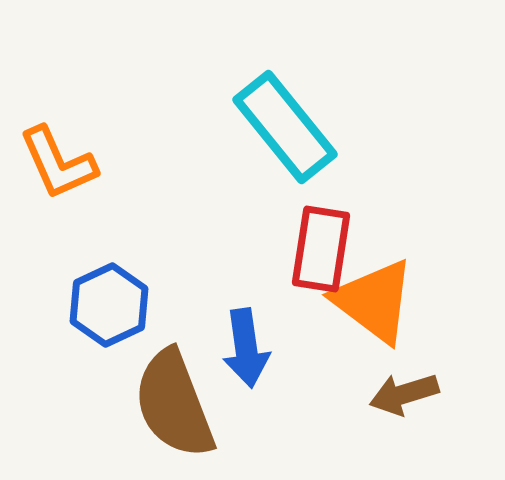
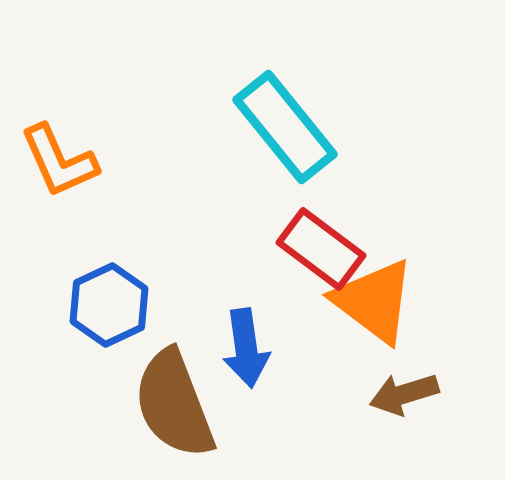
orange L-shape: moved 1 px right, 2 px up
red rectangle: rotated 62 degrees counterclockwise
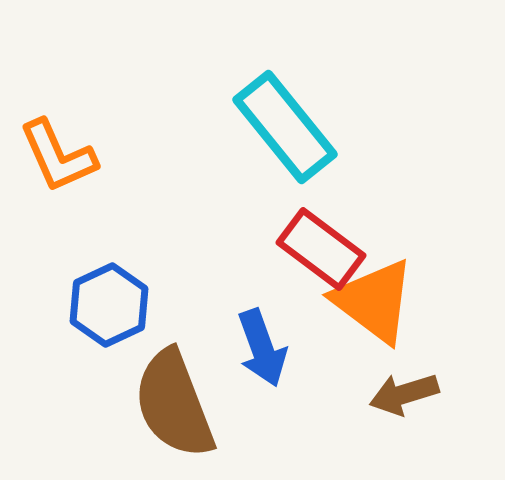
orange L-shape: moved 1 px left, 5 px up
blue arrow: moved 16 px right; rotated 12 degrees counterclockwise
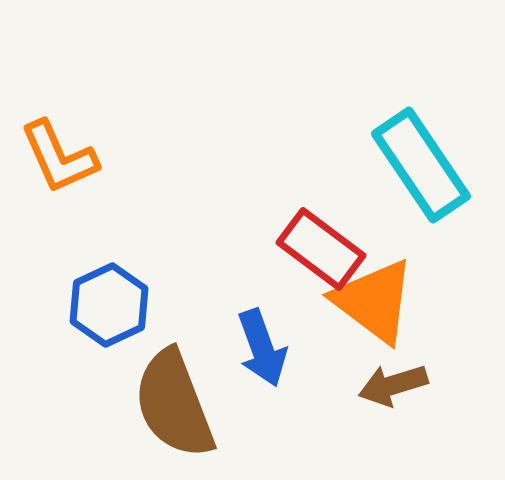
cyan rectangle: moved 136 px right, 38 px down; rotated 5 degrees clockwise
orange L-shape: moved 1 px right, 1 px down
brown arrow: moved 11 px left, 9 px up
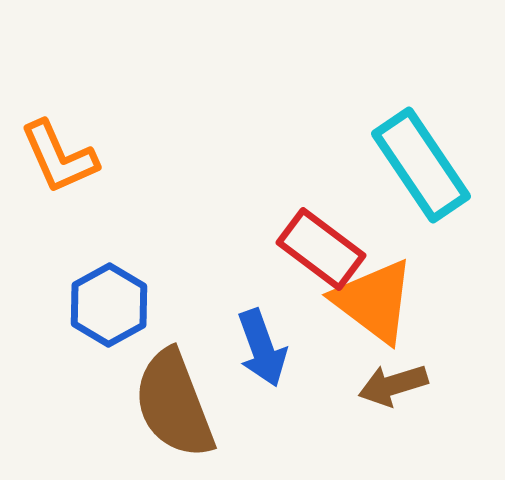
blue hexagon: rotated 4 degrees counterclockwise
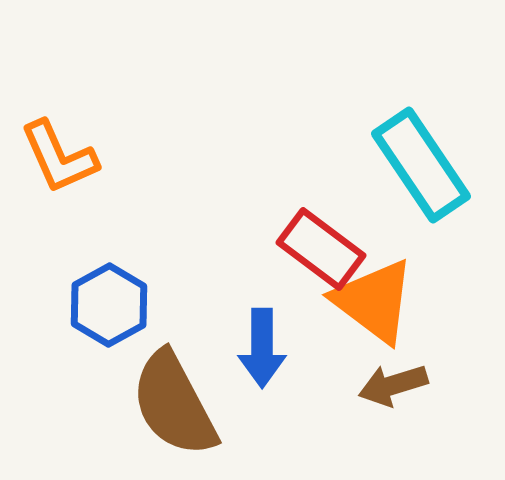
blue arrow: rotated 20 degrees clockwise
brown semicircle: rotated 7 degrees counterclockwise
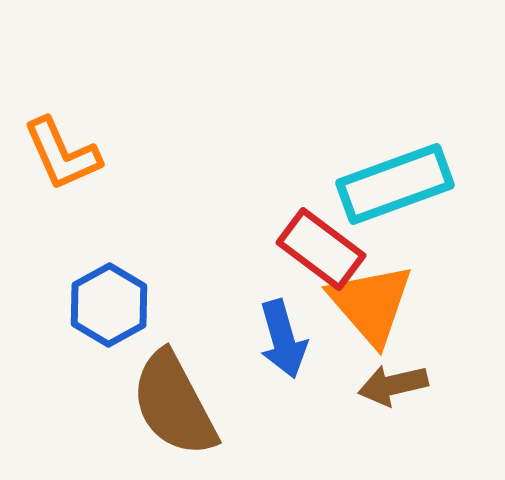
orange L-shape: moved 3 px right, 3 px up
cyan rectangle: moved 26 px left, 19 px down; rotated 76 degrees counterclockwise
orange triangle: moved 3 px left, 3 px down; rotated 12 degrees clockwise
blue arrow: moved 21 px right, 9 px up; rotated 16 degrees counterclockwise
brown arrow: rotated 4 degrees clockwise
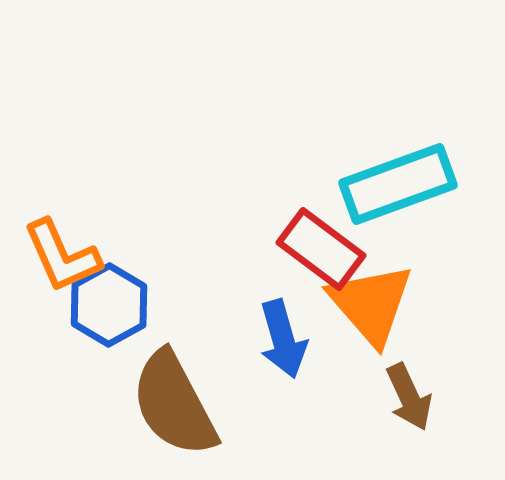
orange L-shape: moved 102 px down
cyan rectangle: moved 3 px right
brown arrow: moved 16 px right, 12 px down; rotated 102 degrees counterclockwise
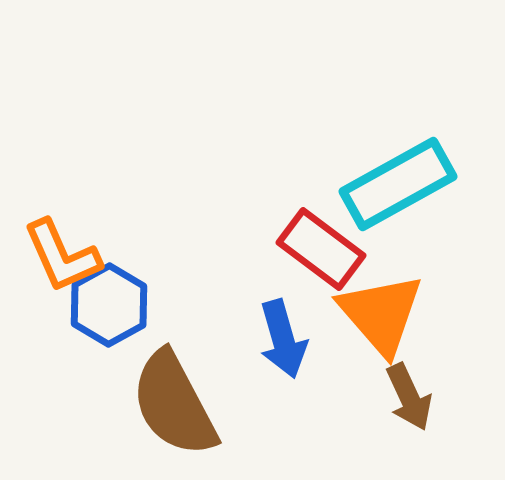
cyan rectangle: rotated 9 degrees counterclockwise
orange triangle: moved 10 px right, 10 px down
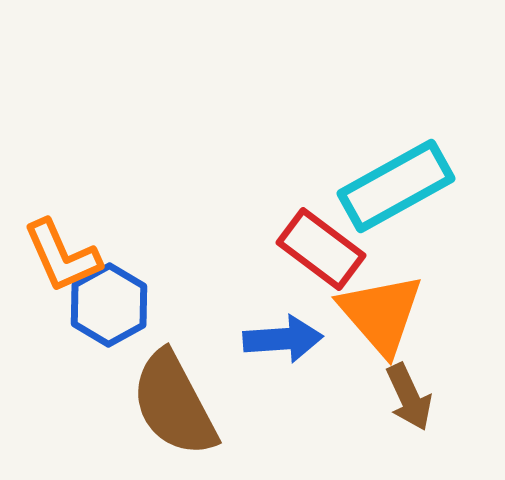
cyan rectangle: moved 2 px left, 2 px down
blue arrow: rotated 78 degrees counterclockwise
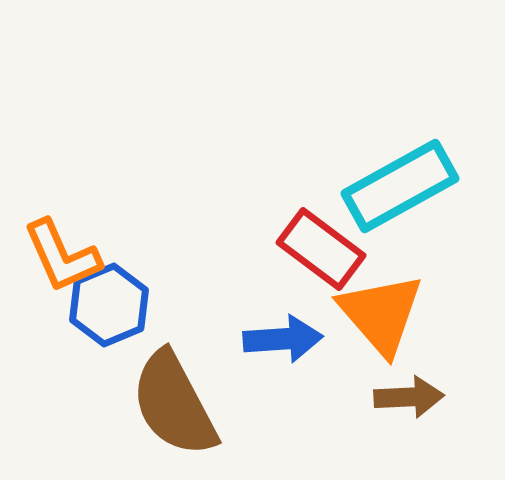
cyan rectangle: moved 4 px right
blue hexagon: rotated 6 degrees clockwise
brown arrow: rotated 68 degrees counterclockwise
